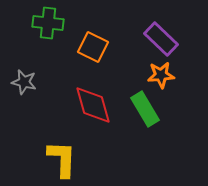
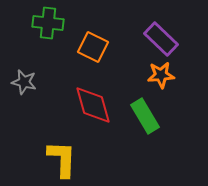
green rectangle: moved 7 px down
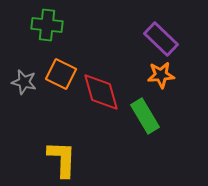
green cross: moved 1 px left, 2 px down
orange square: moved 32 px left, 27 px down
red diamond: moved 8 px right, 13 px up
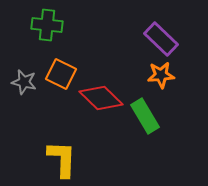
red diamond: moved 6 px down; rotated 30 degrees counterclockwise
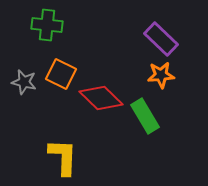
yellow L-shape: moved 1 px right, 2 px up
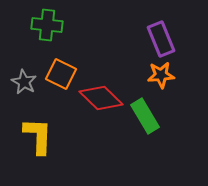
purple rectangle: rotated 24 degrees clockwise
gray star: rotated 15 degrees clockwise
yellow L-shape: moved 25 px left, 21 px up
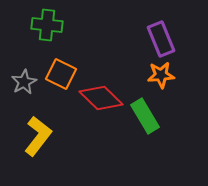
gray star: rotated 15 degrees clockwise
yellow L-shape: rotated 36 degrees clockwise
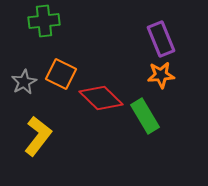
green cross: moved 3 px left, 4 px up; rotated 12 degrees counterclockwise
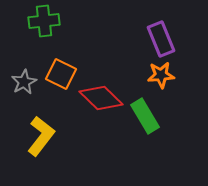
yellow L-shape: moved 3 px right
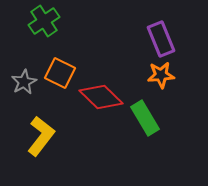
green cross: rotated 28 degrees counterclockwise
orange square: moved 1 px left, 1 px up
red diamond: moved 1 px up
green rectangle: moved 2 px down
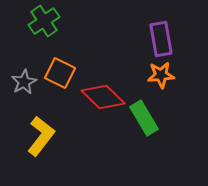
purple rectangle: rotated 12 degrees clockwise
red diamond: moved 2 px right
green rectangle: moved 1 px left
